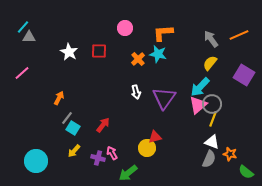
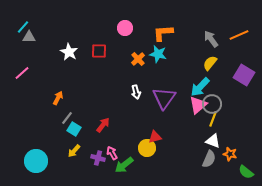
orange arrow: moved 1 px left
cyan square: moved 1 px right, 1 px down
white triangle: moved 1 px right, 1 px up
green arrow: moved 4 px left, 8 px up
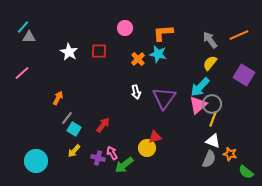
gray arrow: moved 1 px left, 1 px down
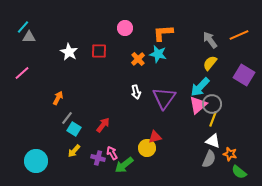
green semicircle: moved 7 px left
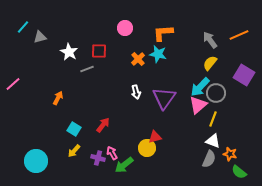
gray triangle: moved 11 px right; rotated 16 degrees counterclockwise
pink line: moved 9 px left, 11 px down
gray circle: moved 4 px right, 11 px up
gray line: moved 20 px right, 49 px up; rotated 32 degrees clockwise
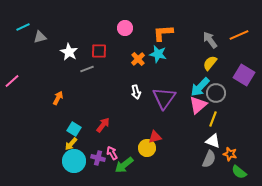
cyan line: rotated 24 degrees clockwise
pink line: moved 1 px left, 3 px up
yellow arrow: moved 3 px left, 7 px up
cyan circle: moved 38 px right
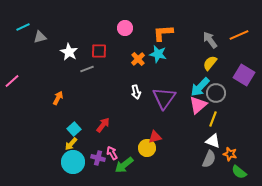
cyan square: rotated 16 degrees clockwise
cyan circle: moved 1 px left, 1 px down
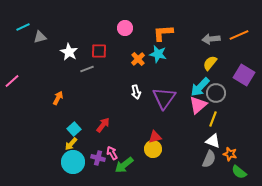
gray arrow: moved 1 px right, 1 px up; rotated 60 degrees counterclockwise
yellow circle: moved 6 px right, 1 px down
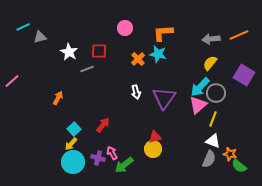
green semicircle: moved 6 px up
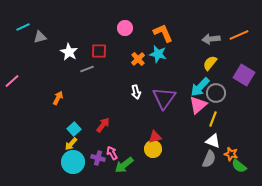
orange L-shape: rotated 70 degrees clockwise
orange star: moved 1 px right
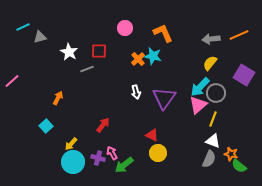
cyan star: moved 5 px left, 2 px down
cyan square: moved 28 px left, 3 px up
red triangle: moved 3 px left, 2 px up; rotated 40 degrees clockwise
yellow circle: moved 5 px right, 4 px down
